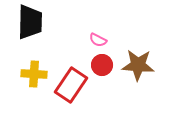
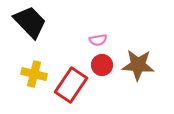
black trapezoid: rotated 45 degrees counterclockwise
pink semicircle: rotated 36 degrees counterclockwise
yellow cross: rotated 10 degrees clockwise
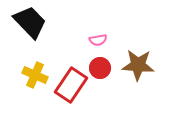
red circle: moved 2 px left, 3 px down
yellow cross: moved 1 px right, 1 px down; rotated 10 degrees clockwise
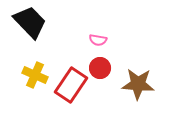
pink semicircle: rotated 18 degrees clockwise
brown star: moved 19 px down
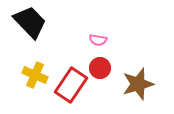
brown star: rotated 20 degrees counterclockwise
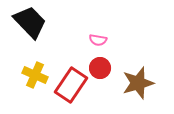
brown star: moved 1 px up
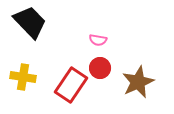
yellow cross: moved 12 px left, 2 px down; rotated 15 degrees counterclockwise
brown star: moved 1 px up; rotated 8 degrees counterclockwise
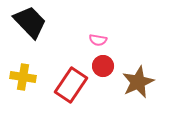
red circle: moved 3 px right, 2 px up
